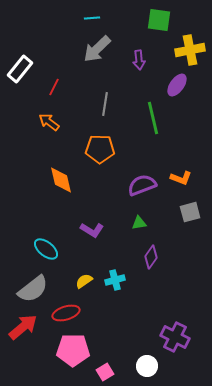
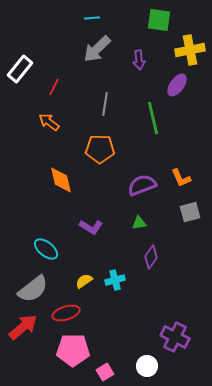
orange L-shape: rotated 45 degrees clockwise
purple L-shape: moved 1 px left, 3 px up
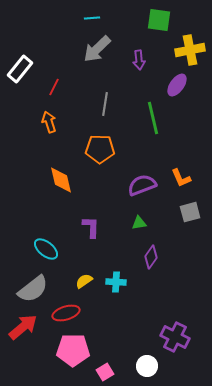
orange arrow: rotated 35 degrees clockwise
purple L-shape: rotated 120 degrees counterclockwise
cyan cross: moved 1 px right, 2 px down; rotated 18 degrees clockwise
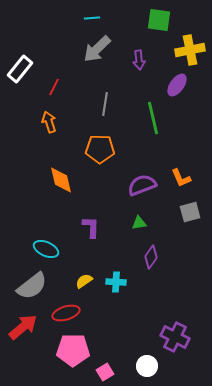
cyan ellipse: rotated 15 degrees counterclockwise
gray semicircle: moved 1 px left, 3 px up
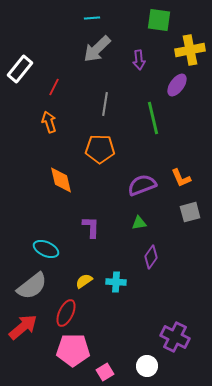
red ellipse: rotated 48 degrees counterclockwise
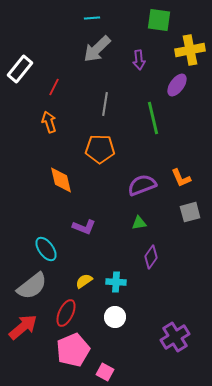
purple L-shape: moved 7 px left; rotated 110 degrees clockwise
cyan ellipse: rotated 30 degrees clockwise
purple cross: rotated 32 degrees clockwise
pink pentagon: rotated 24 degrees counterclockwise
white circle: moved 32 px left, 49 px up
pink square: rotated 30 degrees counterclockwise
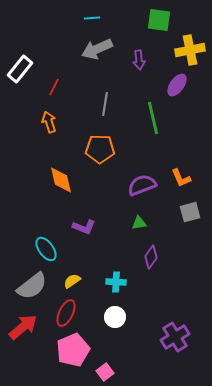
gray arrow: rotated 20 degrees clockwise
yellow semicircle: moved 12 px left
pink square: rotated 24 degrees clockwise
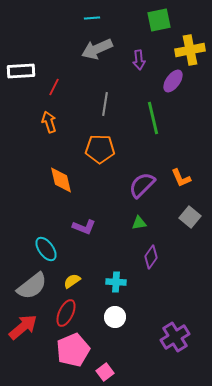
green square: rotated 20 degrees counterclockwise
white rectangle: moved 1 px right, 2 px down; rotated 48 degrees clockwise
purple ellipse: moved 4 px left, 4 px up
purple semicircle: rotated 24 degrees counterclockwise
gray square: moved 5 px down; rotated 35 degrees counterclockwise
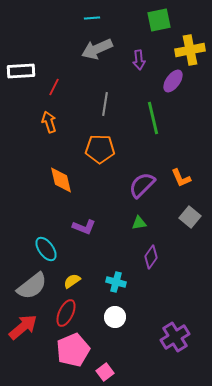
cyan cross: rotated 12 degrees clockwise
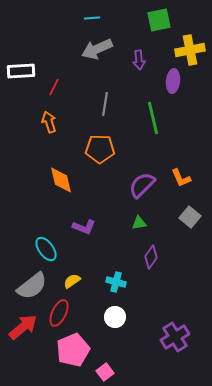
purple ellipse: rotated 30 degrees counterclockwise
red ellipse: moved 7 px left
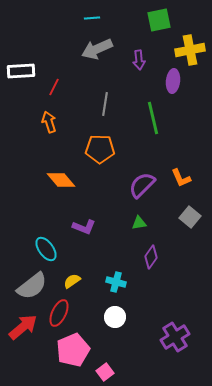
orange diamond: rotated 28 degrees counterclockwise
